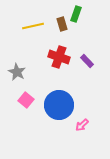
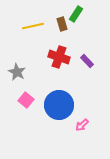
green rectangle: rotated 14 degrees clockwise
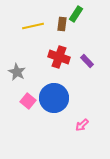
brown rectangle: rotated 24 degrees clockwise
pink square: moved 2 px right, 1 px down
blue circle: moved 5 px left, 7 px up
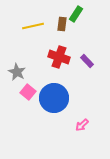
pink square: moved 9 px up
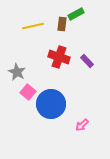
green rectangle: rotated 28 degrees clockwise
blue circle: moved 3 px left, 6 px down
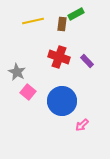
yellow line: moved 5 px up
blue circle: moved 11 px right, 3 px up
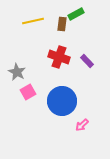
pink square: rotated 21 degrees clockwise
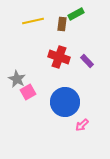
gray star: moved 7 px down
blue circle: moved 3 px right, 1 px down
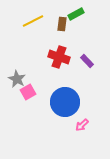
yellow line: rotated 15 degrees counterclockwise
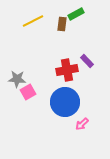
red cross: moved 8 px right, 13 px down; rotated 30 degrees counterclockwise
gray star: rotated 24 degrees counterclockwise
pink arrow: moved 1 px up
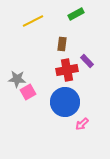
brown rectangle: moved 20 px down
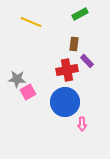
green rectangle: moved 4 px right
yellow line: moved 2 px left, 1 px down; rotated 50 degrees clockwise
brown rectangle: moved 12 px right
pink arrow: rotated 48 degrees counterclockwise
